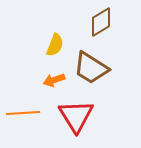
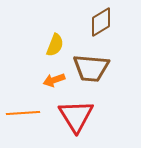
brown trapezoid: rotated 27 degrees counterclockwise
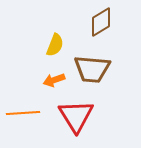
brown trapezoid: moved 1 px right, 1 px down
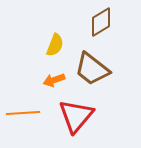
brown trapezoid: rotated 33 degrees clockwise
red triangle: rotated 12 degrees clockwise
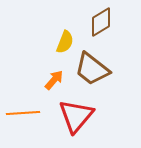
yellow semicircle: moved 10 px right, 3 px up
orange arrow: rotated 150 degrees clockwise
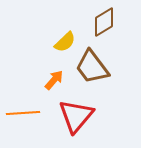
brown diamond: moved 3 px right
yellow semicircle: rotated 25 degrees clockwise
brown trapezoid: moved 2 px up; rotated 15 degrees clockwise
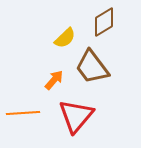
yellow semicircle: moved 4 px up
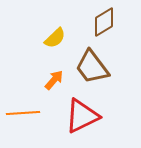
yellow semicircle: moved 10 px left
red triangle: moved 6 px right; rotated 24 degrees clockwise
